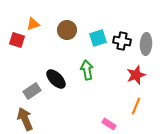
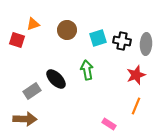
brown arrow: rotated 115 degrees clockwise
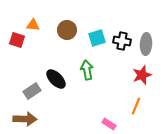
orange triangle: moved 1 px down; rotated 24 degrees clockwise
cyan square: moved 1 px left
red star: moved 6 px right
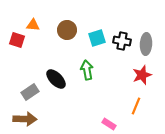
gray rectangle: moved 2 px left, 1 px down
